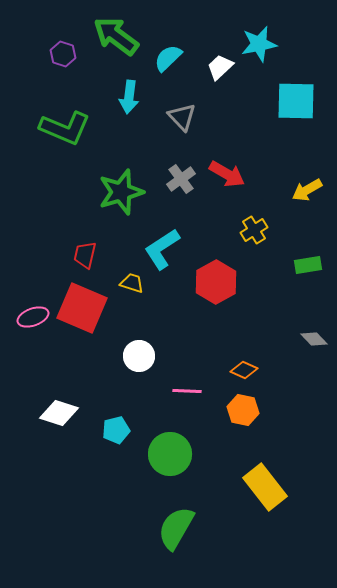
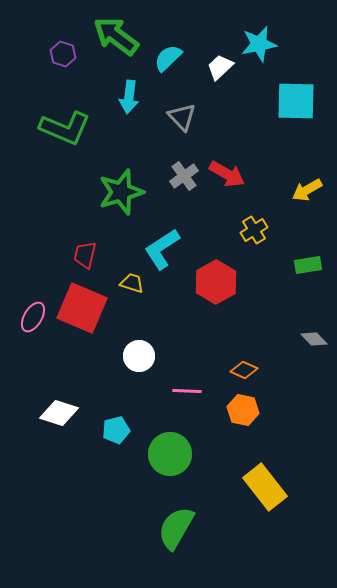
gray cross: moved 3 px right, 3 px up
pink ellipse: rotated 40 degrees counterclockwise
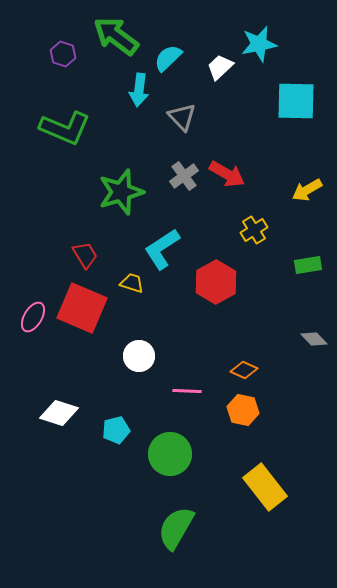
cyan arrow: moved 10 px right, 7 px up
red trapezoid: rotated 136 degrees clockwise
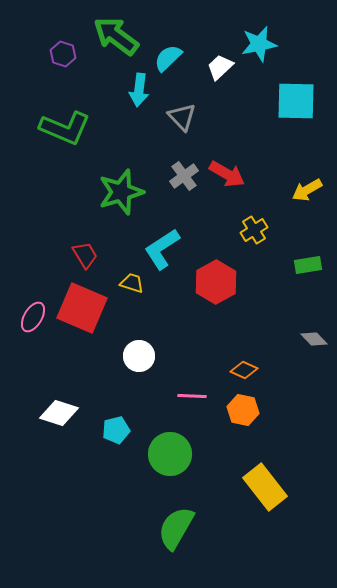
pink line: moved 5 px right, 5 px down
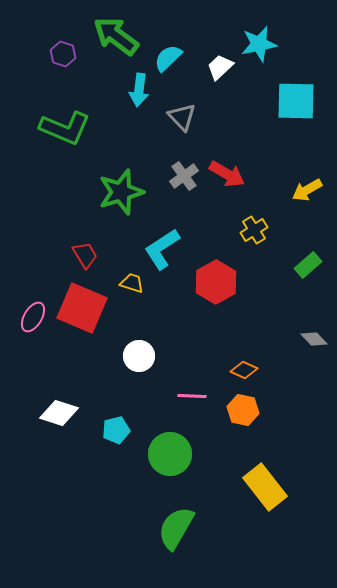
green rectangle: rotated 32 degrees counterclockwise
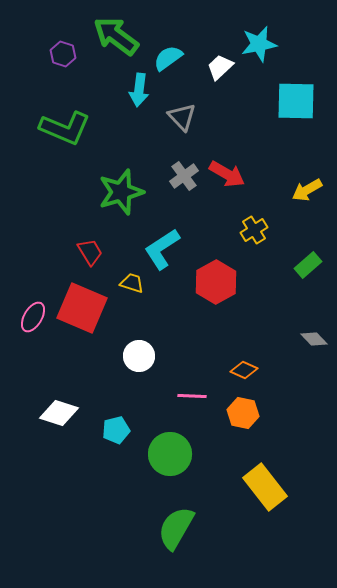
cyan semicircle: rotated 8 degrees clockwise
red trapezoid: moved 5 px right, 3 px up
orange hexagon: moved 3 px down
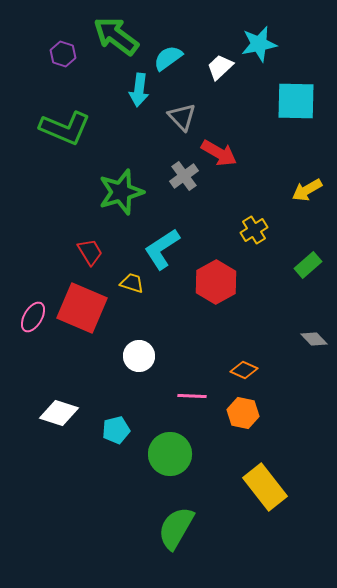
red arrow: moved 8 px left, 21 px up
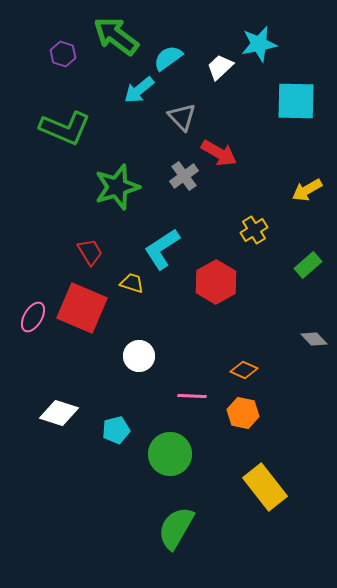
cyan arrow: rotated 44 degrees clockwise
green star: moved 4 px left, 5 px up
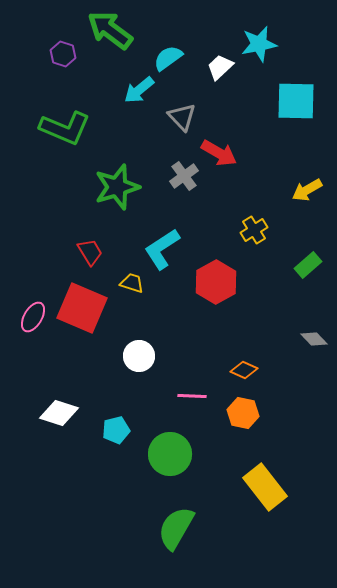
green arrow: moved 6 px left, 6 px up
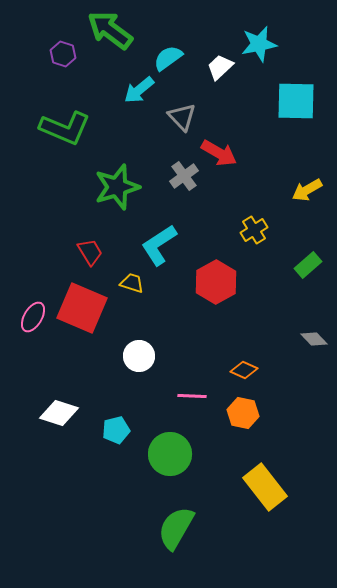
cyan L-shape: moved 3 px left, 4 px up
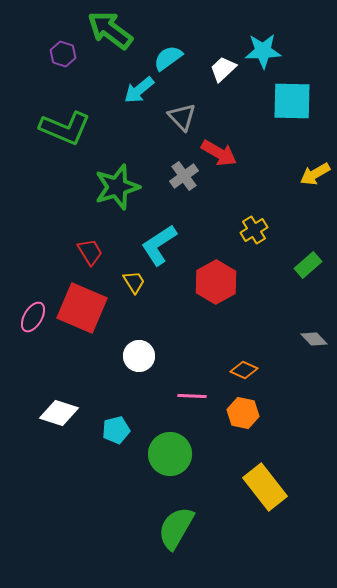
cyan star: moved 4 px right, 7 px down; rotated 9 degrees clockwise
white trapezoid: moved 3 px right, 2 px down
cyan square: moved 4 px left
yellow arrow: moved 8 px right, 16 px up
yellow trapezoid: moved 2 px right, 1 px up; rotated 40 degrees clockwise
